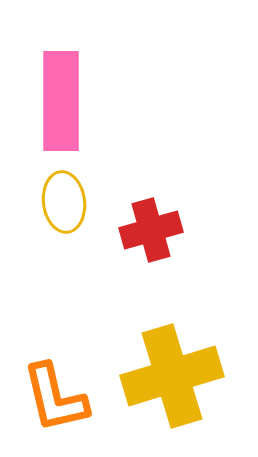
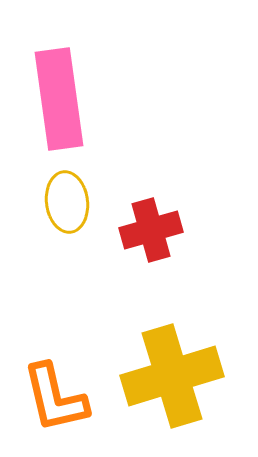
pink rectangle: moved 2 px left, 2 px up; rotated 8 degrees counterclockwise
yellow ellipse: moved 3 px right
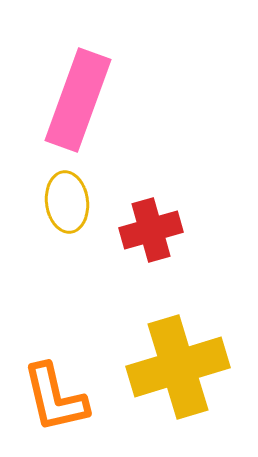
pink rectangle: moved 19 px right, 1 px down; rotated 28 degrees clockwise
yellow cross: moved 6 px right, 9 px up
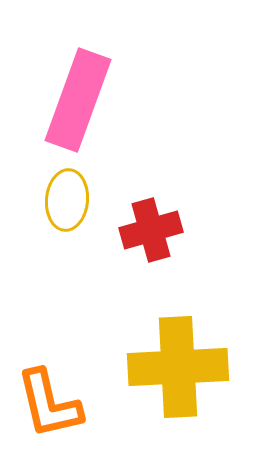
yellow ellipse: moved 2 px up; rotated 12 degrees clockwise
yellow cross: rotated 14 degrees clockwise
orange L-shape: moved 6 px left, 6 px down
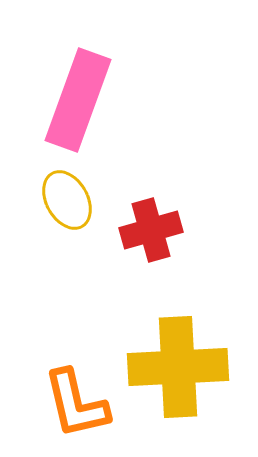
yellow ellipse: rotated 34 degrees counterclockwise
orange L-shape: moved 27 px right
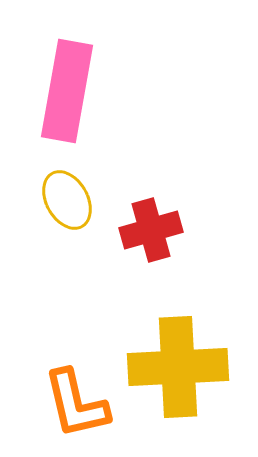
pink rectangle: moved 11 px left, 9 px up; rotated 10 degrees counterclockwise
